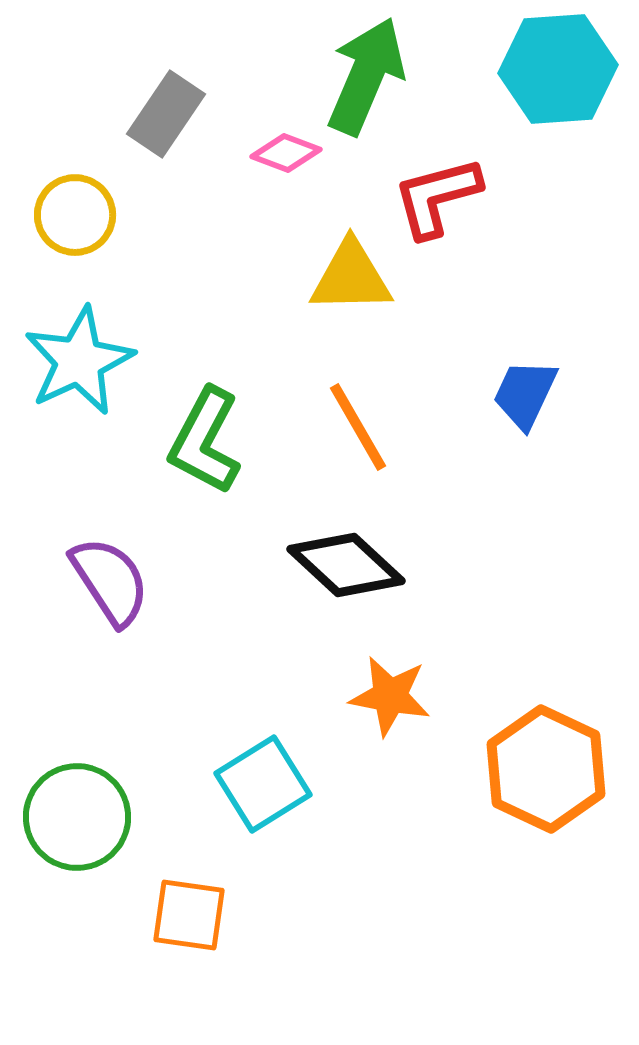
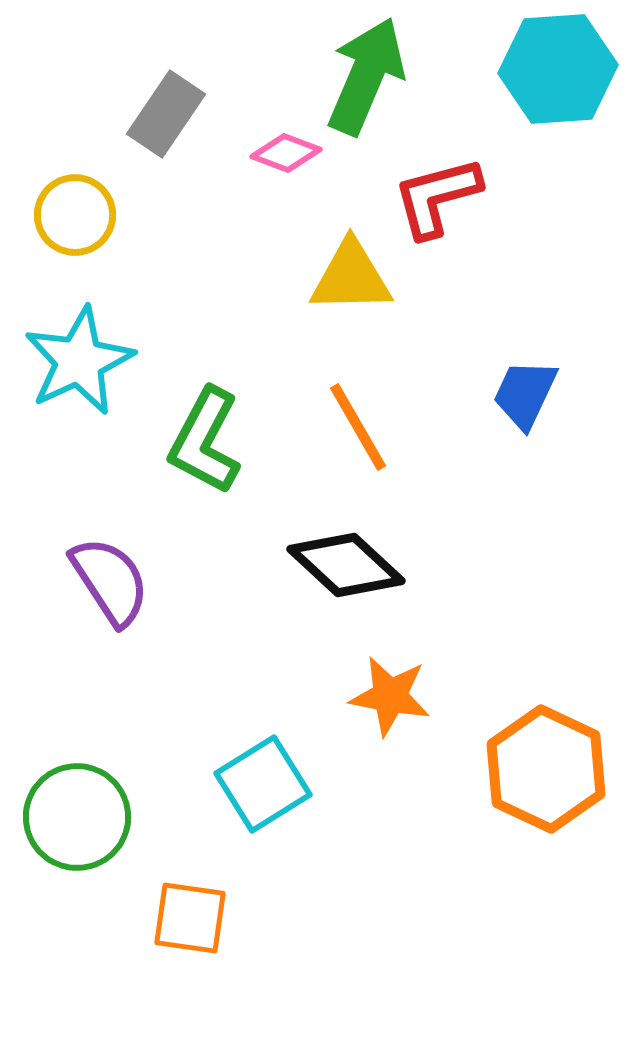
orange square: moved 1 px right, 3 px down
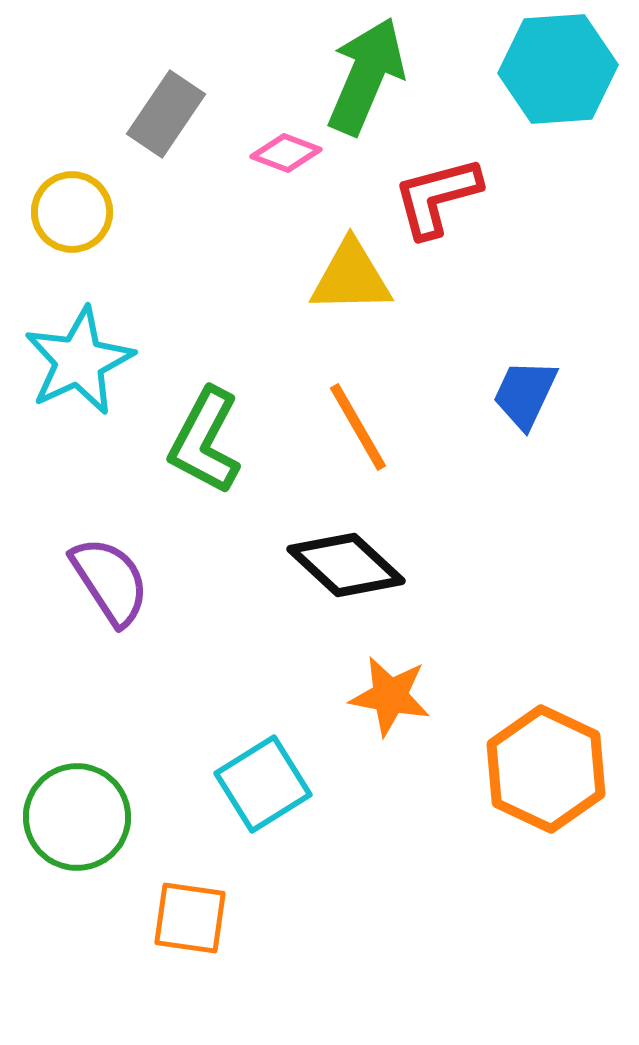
yellow circle: moved 3 px left, 3 px up
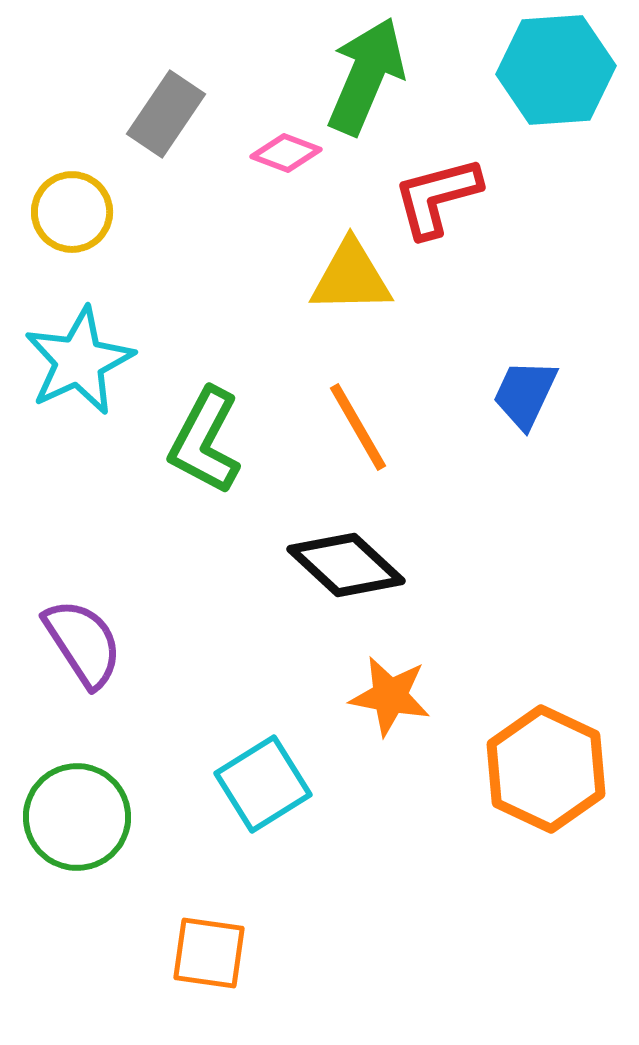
cyan hexagon: moved 2 px left, 1 px down
purple semicircle: moved 27 px left, 62 px down
orange square: moved 19 px right, 35 px down
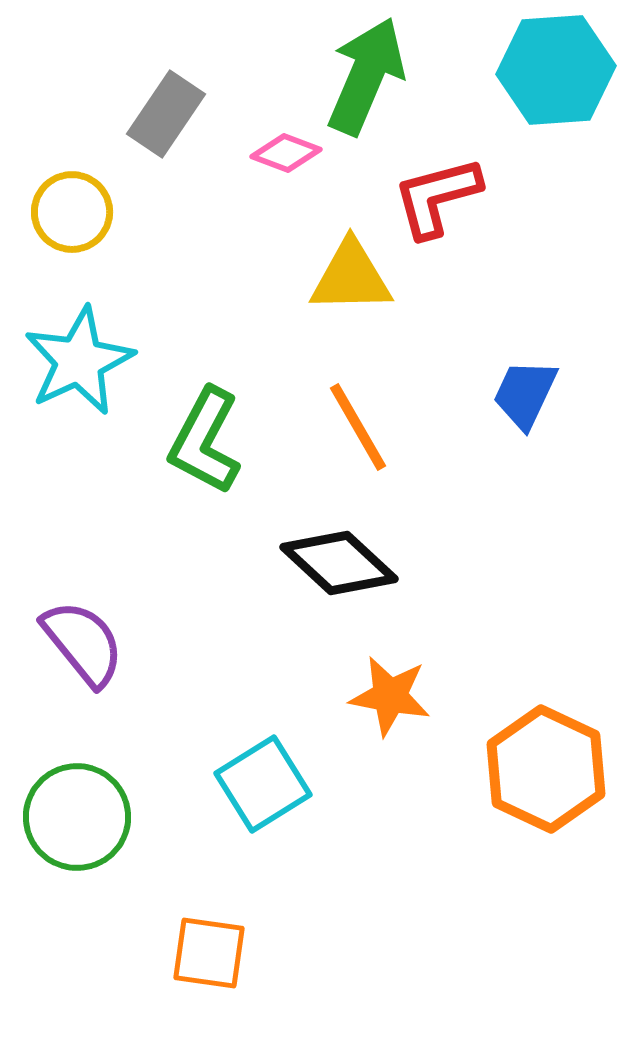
black diamond: moved 7 px left, 2 px up
purple semicircle: rotated 6 degrees counterclockwise
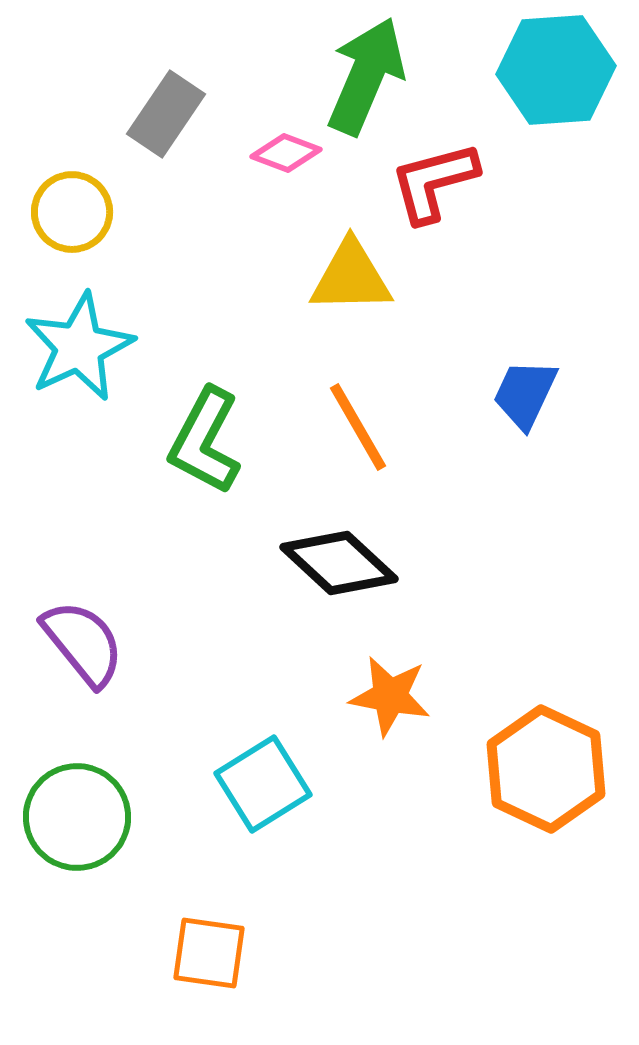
red L-shape: moved 3 px left, 15 px up
cyan star: moved 14 px up
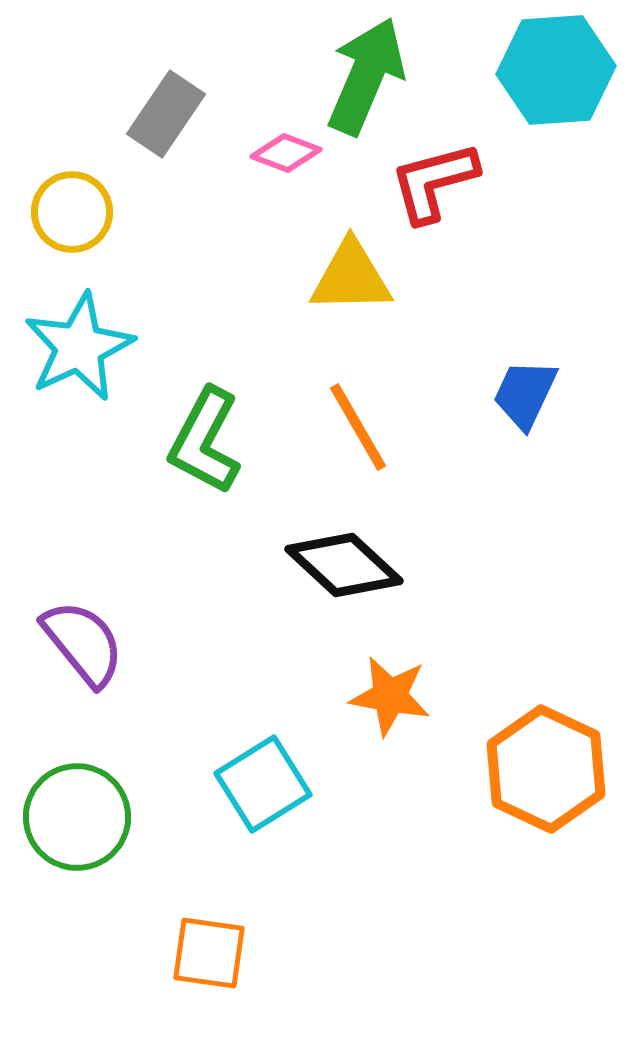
black diamond: moved 5 px right, 2 px down
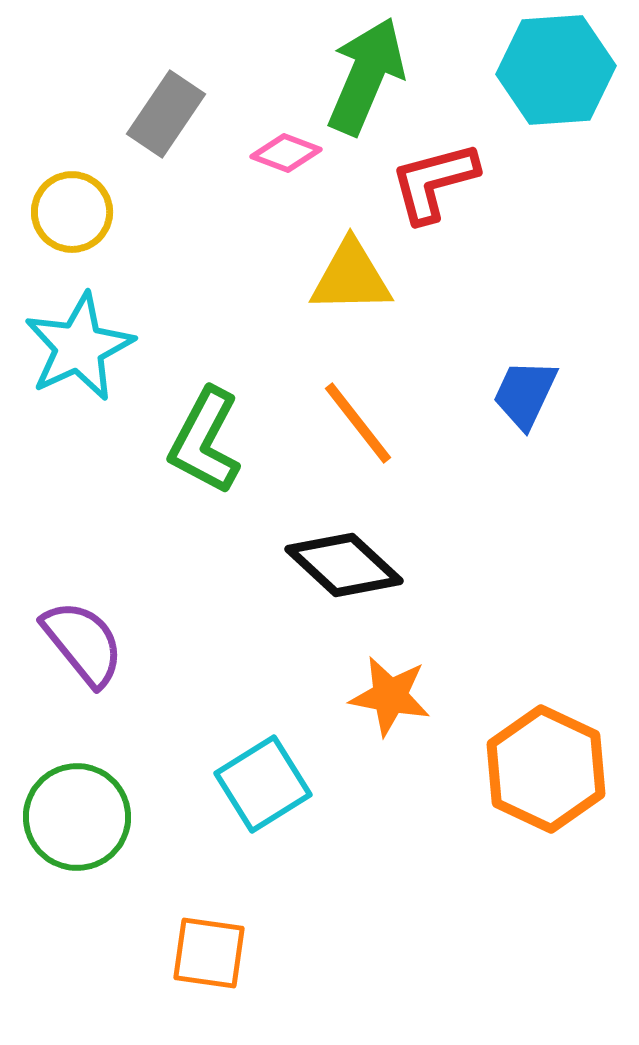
orange line: moved 4 px up; rotated 8 degrees counterclockwise
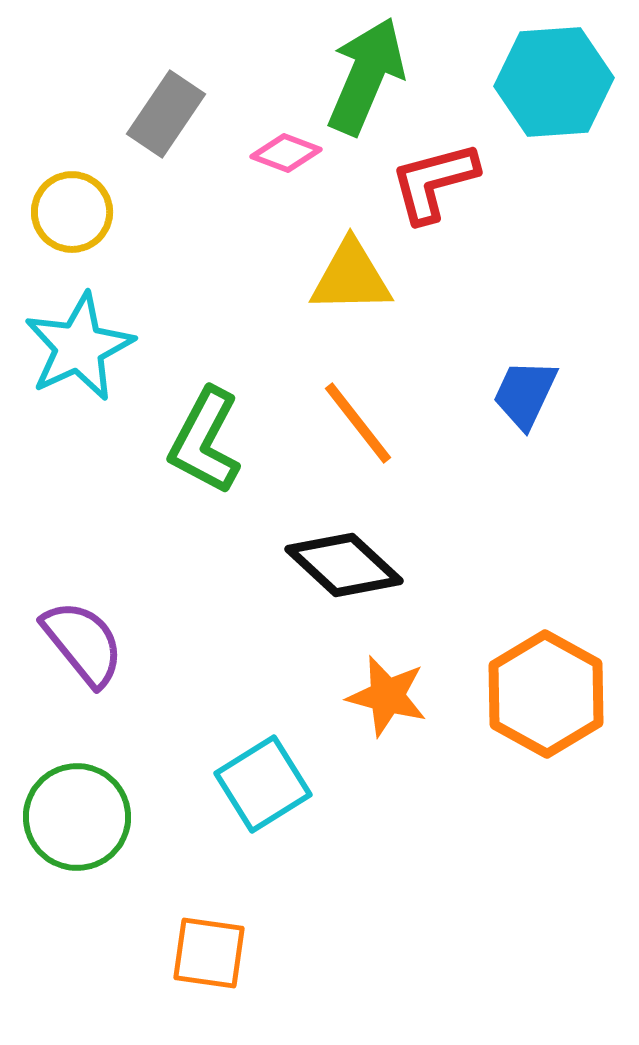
cyan hexagon: moved 2 px left, 12 px down
orange star: moved 3 px left; rotated 4 degrees clockwise
orange hexagon: moved 75 px up; rotated 4 degrees clockwise
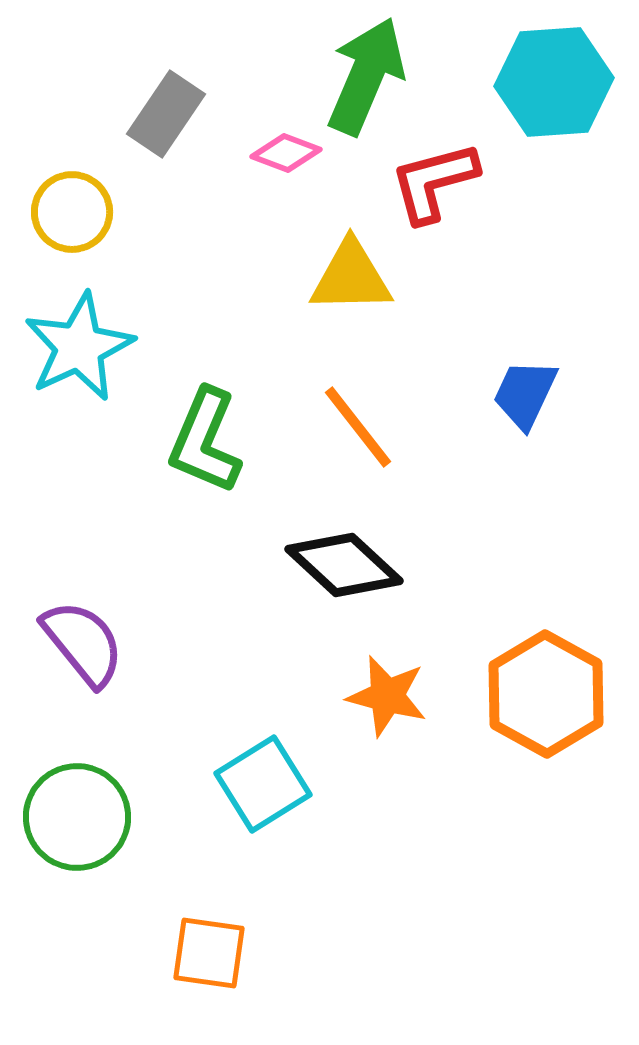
orange line: moved 4 px down
green L-shape: rotated 5 degrees counterclockwise
